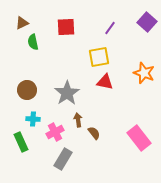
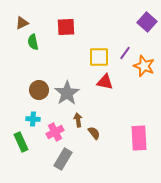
purple line: moved 15 px right, 25 px down
yellow square: rotated 10 degrees clockwise
orange star: moved 7 px up
brown circle: moved 12 px right
pink rectangle: rotated 35 degrees clockwise
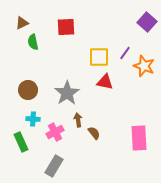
brown circle: moved 11 px left
gray rectangle: moved 9 px left, 7 px down
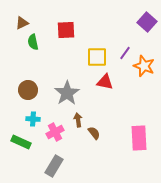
red square: moved 3 px down
yellow square: moved 2 px left
green rectangle: rotated 42 degrees counterclockwise
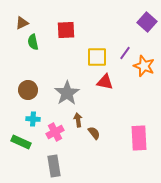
gray rectangle: rotated 40 degrees counterclockwise
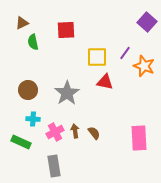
brown arrow: moved 3 px left, 11 px down
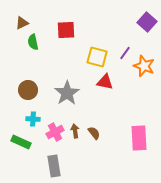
yellow square: rotated 15 degrees clockwise
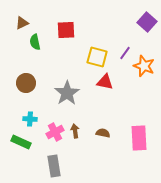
green semicircle: moved 2 px right
brown circle: moved 2 px left, 7 px up
cyan cross: moved 3 px left
brown semicircle: moved 9 px right; rotated 40 degrees counterclockwise
